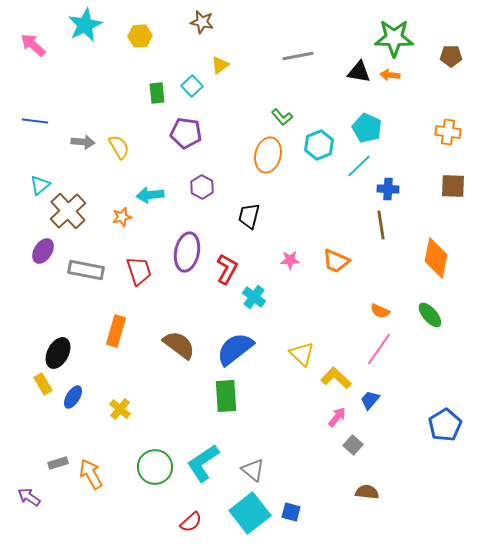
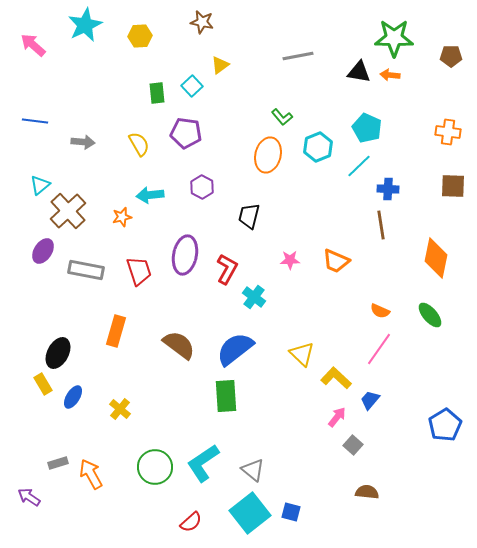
cyan hexagon at (319, 145): moved 1 px left, 2 px down
yellow semicircle at (119, 147): moved 20 px right, 3 px up
purple ellipse at (187, 252): moved 2 px left, 3 px down
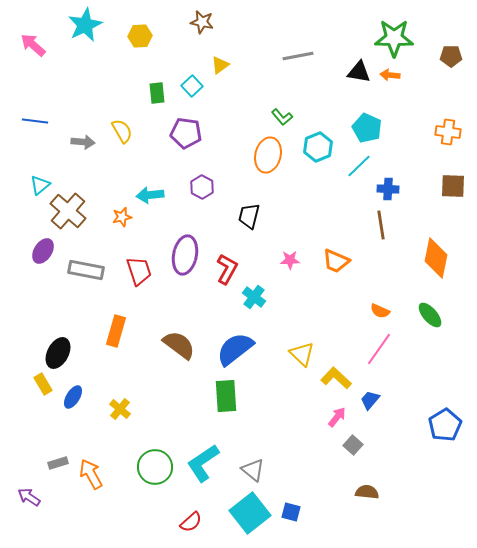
yellow semicircle at (139, 144): moved 17 px left, 13 px up
brown cross at (68, 211): rotated 6 degrees counterclockwise
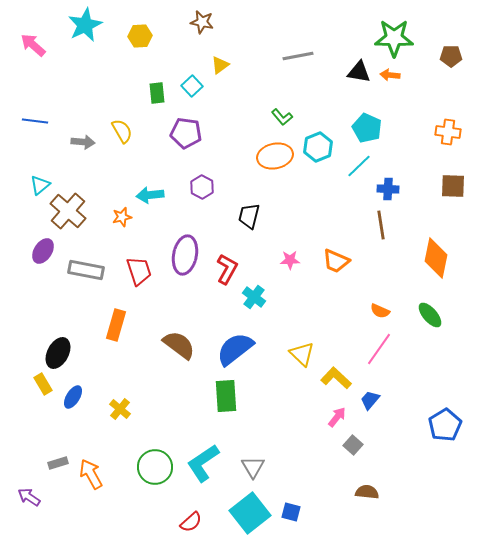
orange ellipse at (268, 155): moved 7 px right, 1 px down; rotated 64 degrees clockwise
orange rectangle at (116, 331): moved 6 px up
gray triangle at (253, 470): moved 3 px up; rotated 20 degrees clockwise
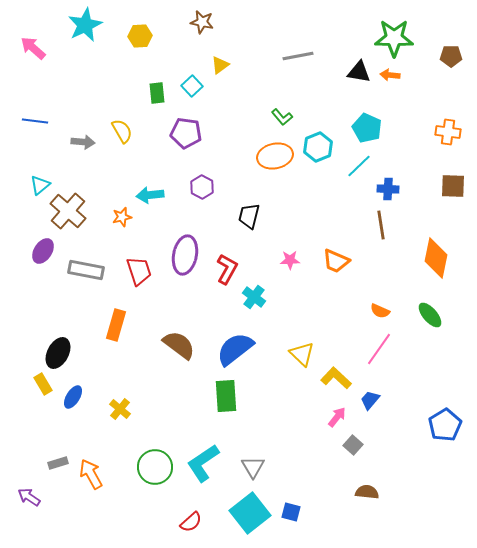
pink arrow at (33, 45): moved 3 px down
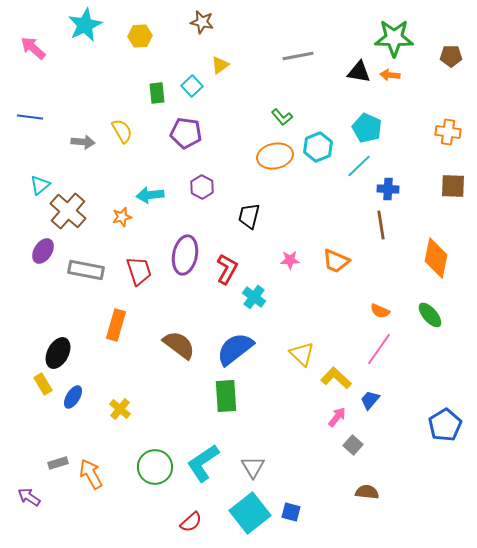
blue line at (35, 121): moved 5 px left, 4 px up
